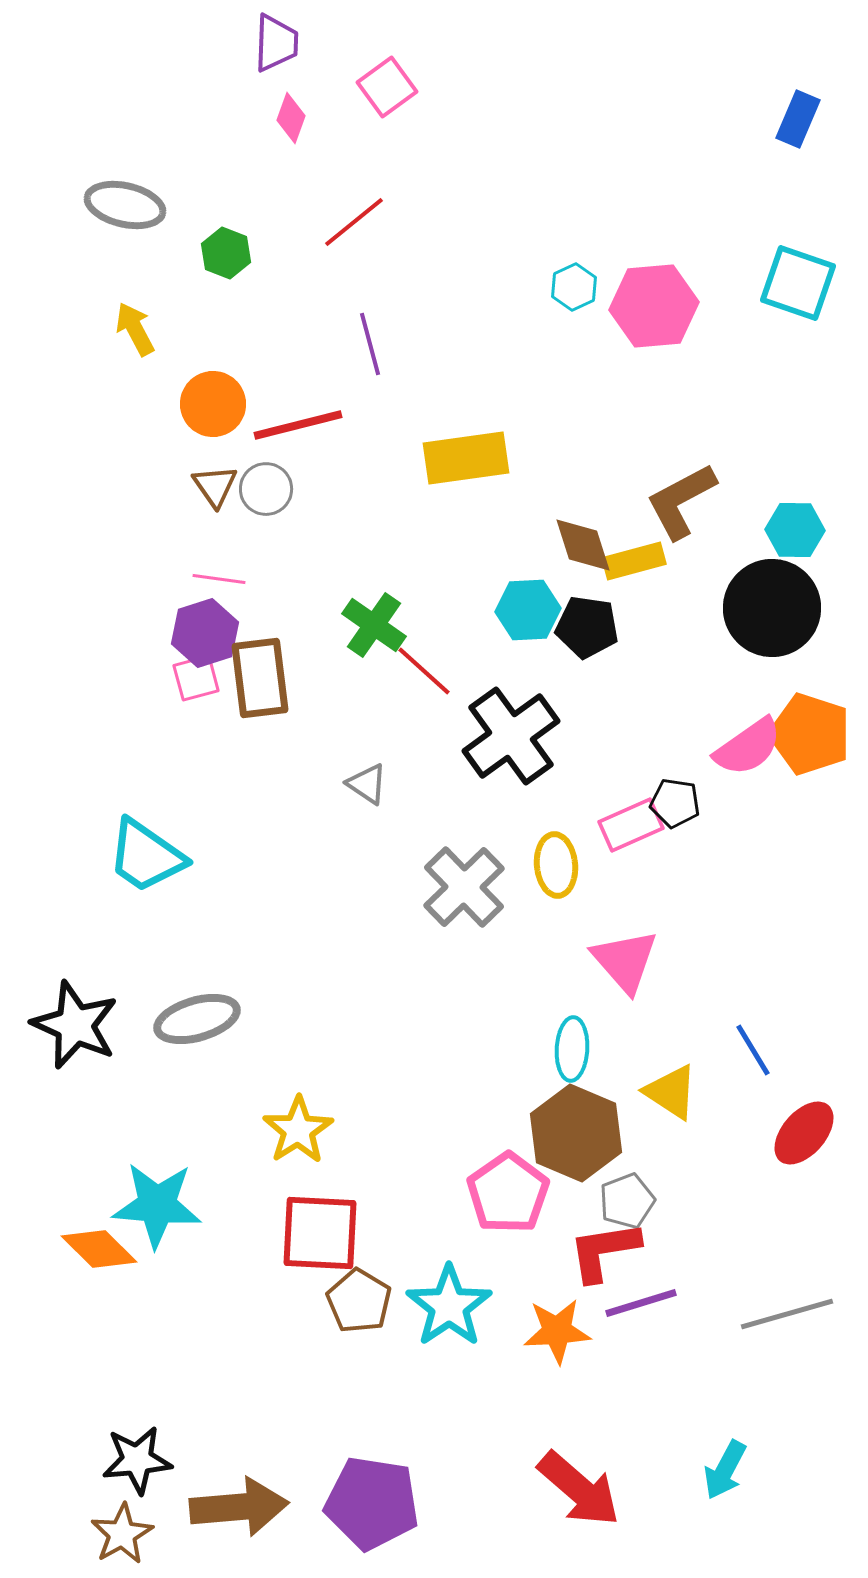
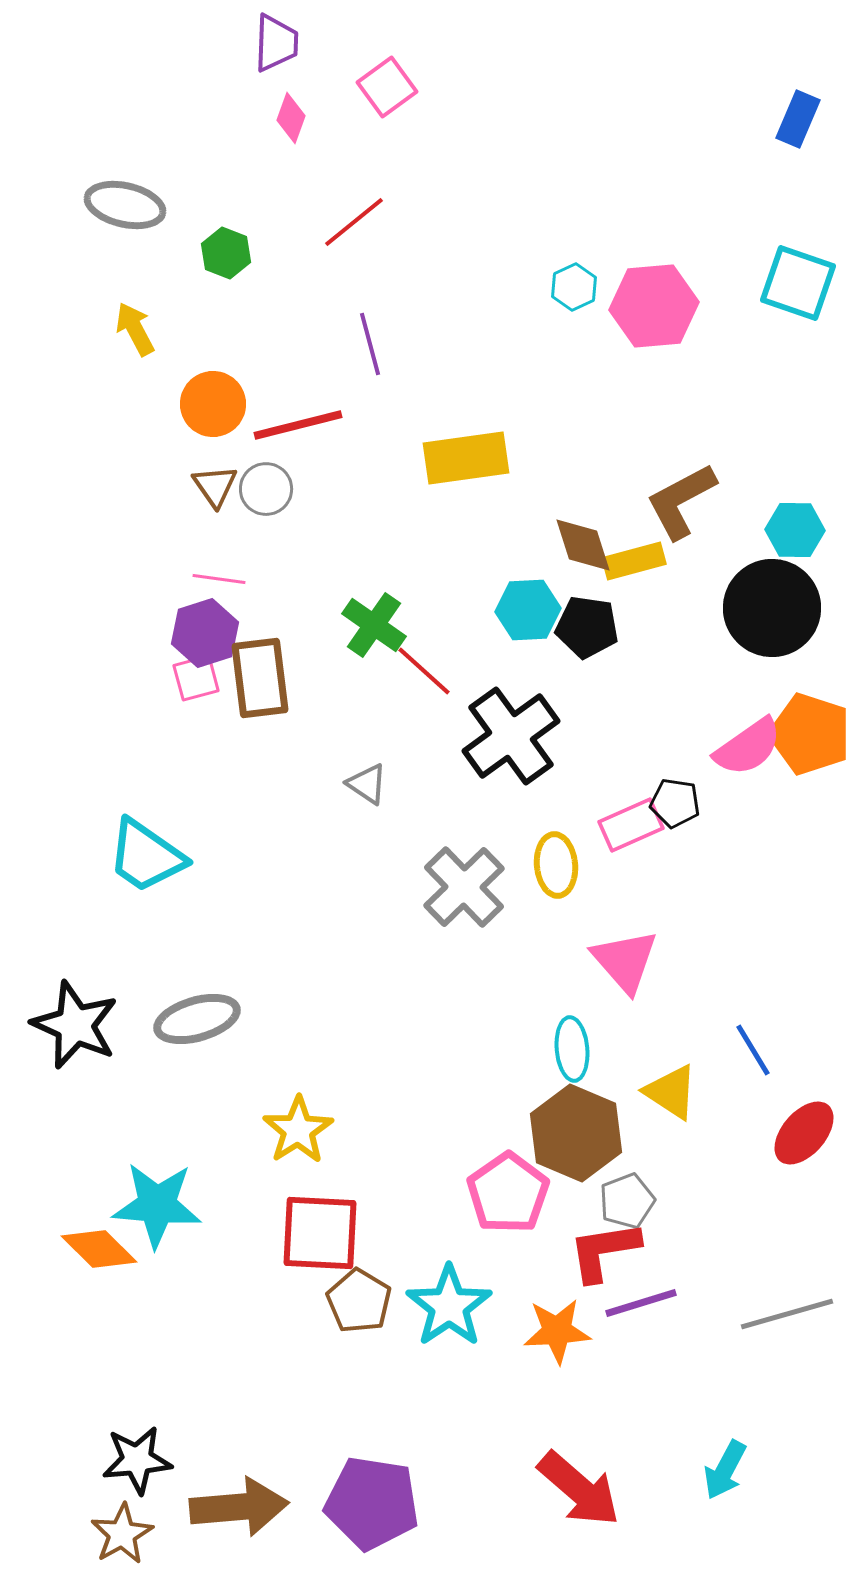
cyan ellipse at (572, 1049): rotated 8 degrees counterclockwise
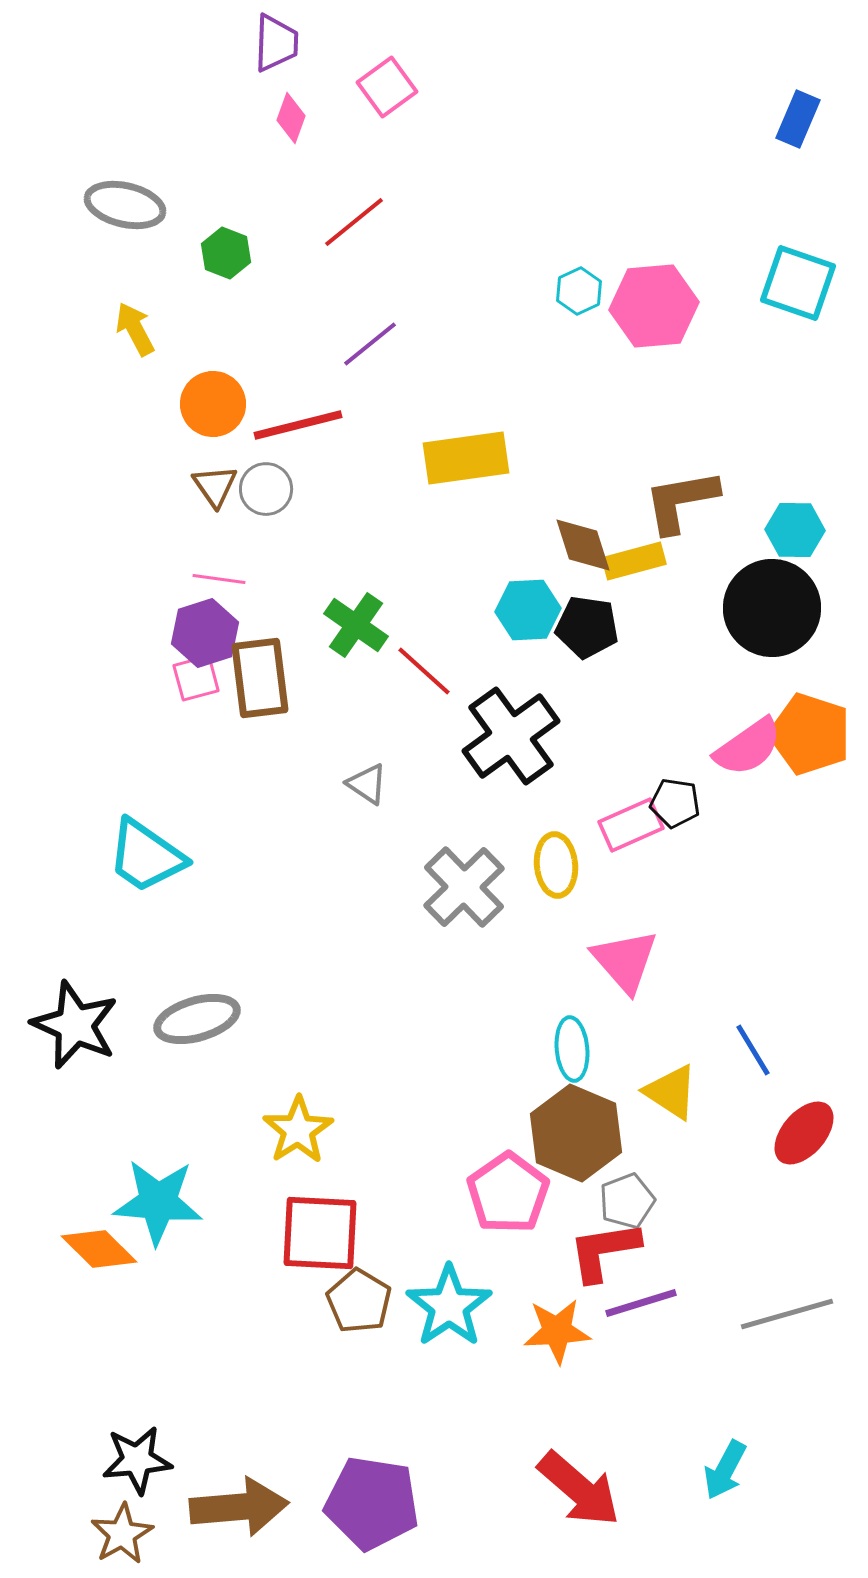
cyan hexagon at (574, 287): moved 5 px right, 4 px down
purple line at (370, 344): rotated 66 degrees clockwise
brown L-shape at (681, 501): rotated 18 degrees clockwise
green cross at (374, 625): moved 18 px left
cyan star at (157, 1205): moved 1 px right, 3 px up
